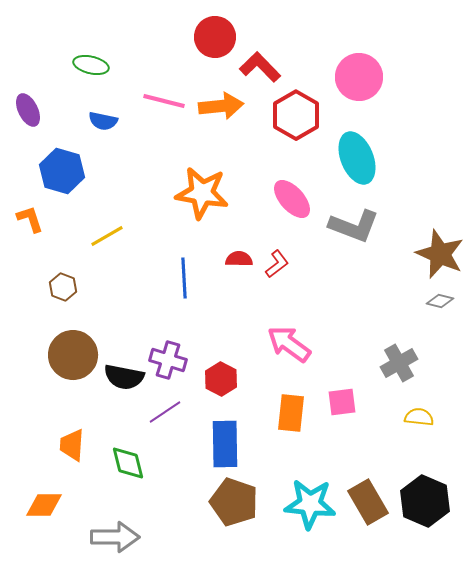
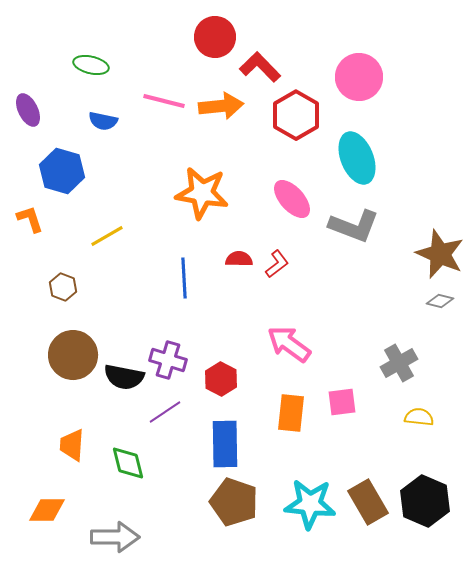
orange diamond at (44, 505): moved 3 px right, 5 px down
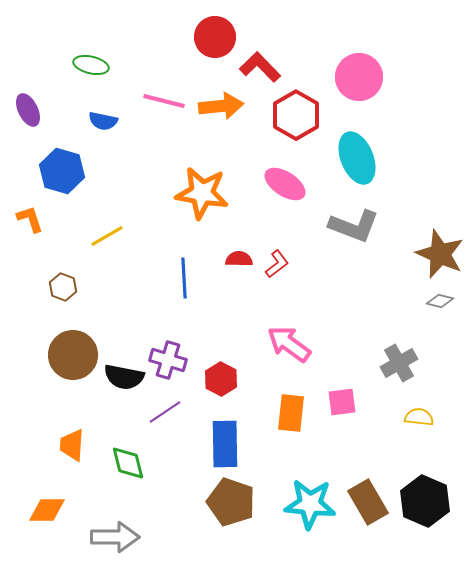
pink ellipse at (292, 199): moved 7 px left, 15 px up; rotated 15 degrees counterclockwise
brown pentagon at (234, 502): moved 3 px left
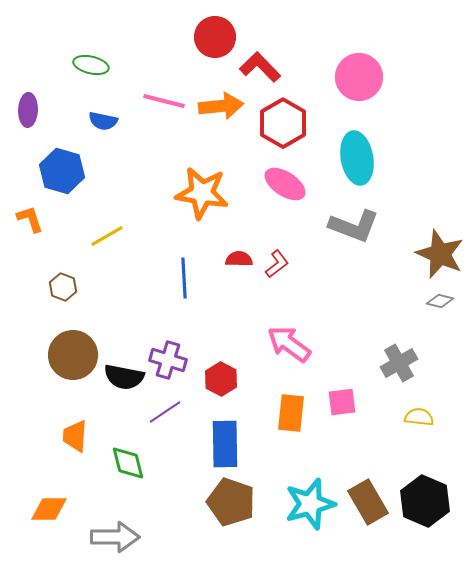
purple ellipse at (28, 110): rotated 28 degrees clockwise
red hexagon at (296, 115): moved 13 px left, 8 px down
cyan ellipse at (357, 158): rotated 12 degrees clockwise
orange trapezoid at (72, 445): moved 3 px right, 9 px up
cyan star at (310, 504): rotated 21 degrees counterclockwise
orange diamond at (47, 510): moved 2 px right, 1 px up
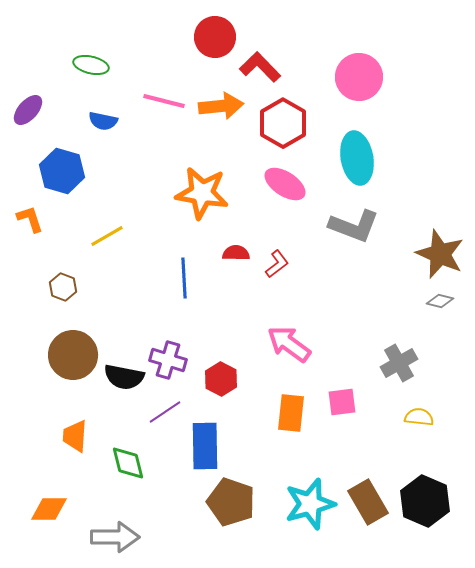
purple ellipse at (28, 110): rotated 40 degrees clockwise
red semicircle at (239, 259): moved 3 px left, 6 px up
blue rectangle at (225, 444): moved 20 px left, 2 px down
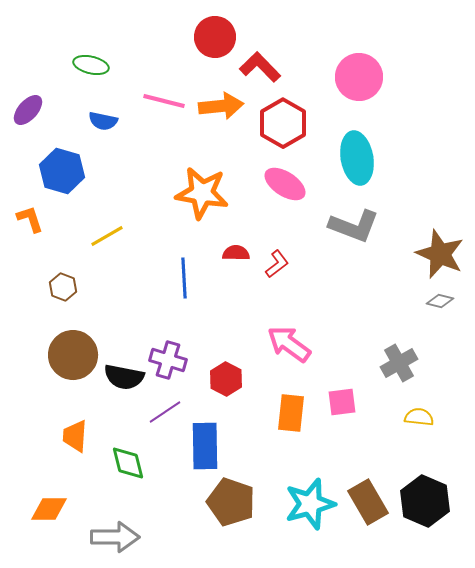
red hexagon at (221, 379): moved 5 px right
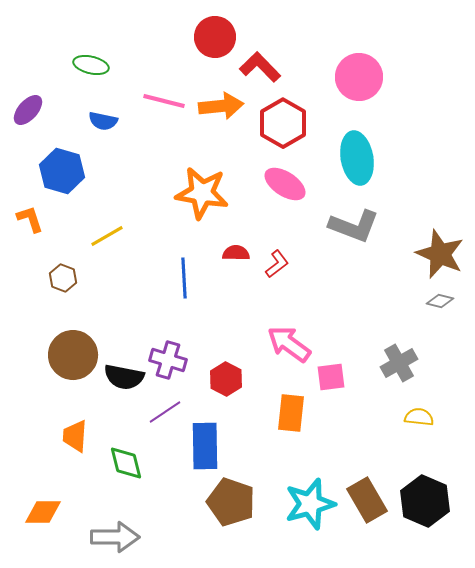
brown hexagon at (63, 287): moved 9 px up
pink square at (342, 402): moved 11 px left, 25 px up
green diamond at (128, 463): moved 2 px left
brown rectangle at (368, 502): moved 1 px left, 2 px up
orange diamond at (49, 509): moved 6 px left, 3 px down
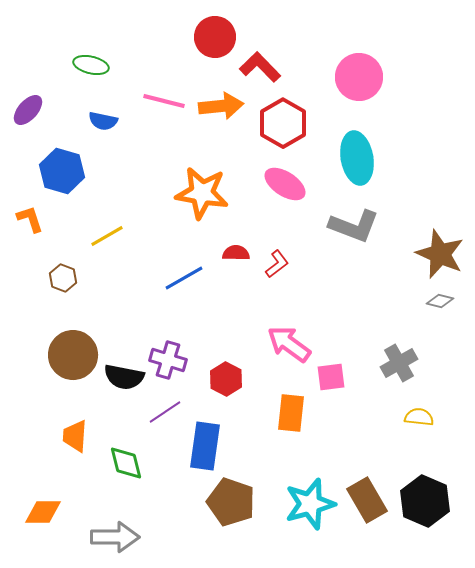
blue line at (184, 278): rotated 63 degrees clockwise
blue rectangle at (205, 446): rotated 9 degrees clockwise
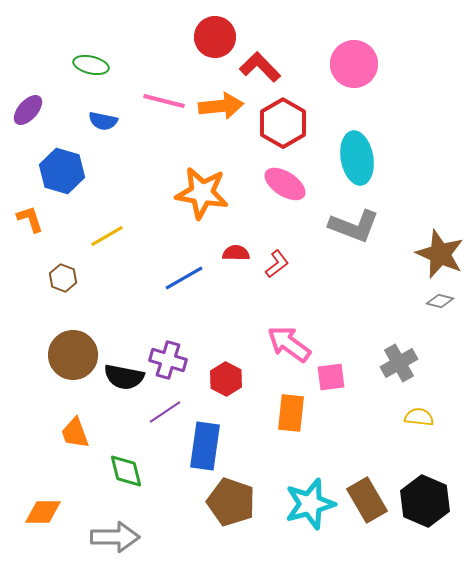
pink circle at (359, 77): moved 5 px left, 13 px up
orange trapezoid at (75, 436): moved 3 px up; rotated 24 degrees counterclockwise
green diamond at (126, 463): moved 8 px down
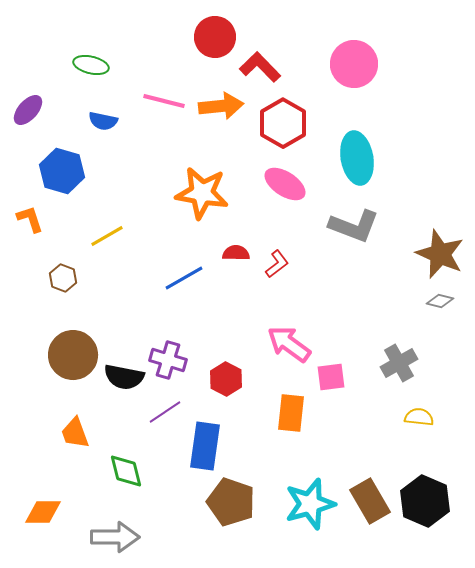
brown rectangle at (367, 500): moved 3 px right, 1 px down
